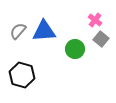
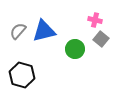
pink cross: rotated 24 degrees counterclockwise
blue triangle: rotated 10 degrees counterclockwise
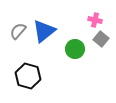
blue triangle: rotated 25 degrees counterclockwise
black hexagon: moved 6 px right, 1 px down
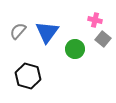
blue triangle: moved 3 px right, 1 px down; rotated 15 degrees counterclockwise
gray square: moved 2 px right
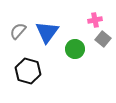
pink cross: rotated 24 degrees counterclockwise
black hexagon: moved 5 px up
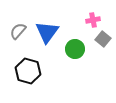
pink cross: moved 2 px left
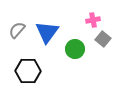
gray semicircle: moved 1 px left, 1 px up
black hexagon: rotated 15 degrees counterclockwise
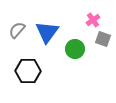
pink cross: rotated 24 degrees counterclockwise
gray square: rotated 21 degrees counterclockwise
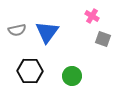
pink cross: moved 1 px left, 4 px up; rotated 24 degrees counterclockwise
gray semicircle: rotated 144 degrees counterclockwise
green circle: moved 3 px left, 27 px down
black hexagon: moved 2 px right
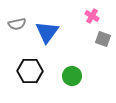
gray semicircle: moved 6 px up
